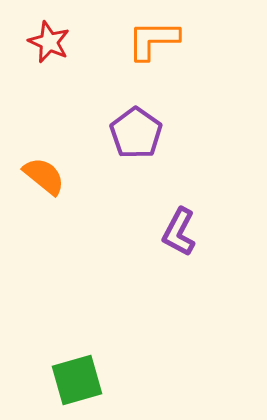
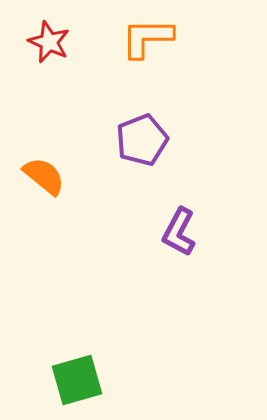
orange L-shape: moved 6 px left, 2 px up
purple pentagon: moved 6 px right, 7 px down; rotated 15 degrees clockwise
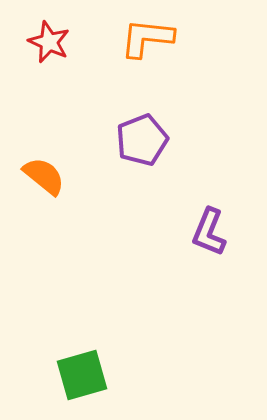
orange L-shape: rotated 6 degrees clockwise
purple L-shape: moved 30 px right; rotated 6 degrees counterclockwise
green square: moved 5 px right, 5 px up
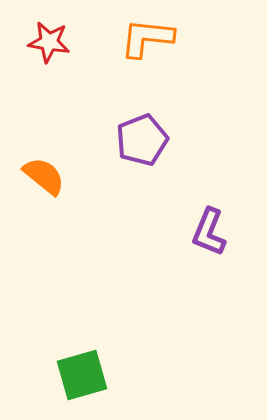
red star: rotated 15 degrees counterclockwise
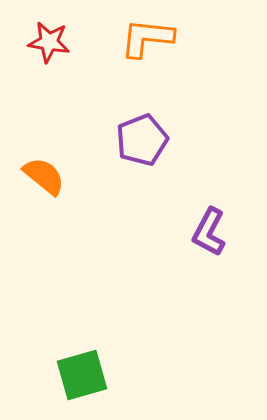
purple L-shape: rotated 6 degrees clockwise
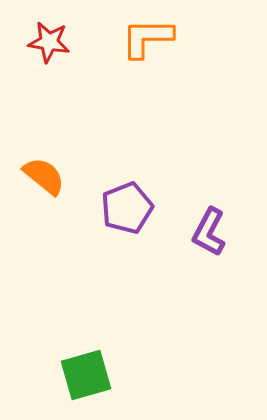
orange L-shape: rotated 6 degrees counterclockwise
purple pentagon: moved 15 px left, 68 px down
green square: moved 4 px right
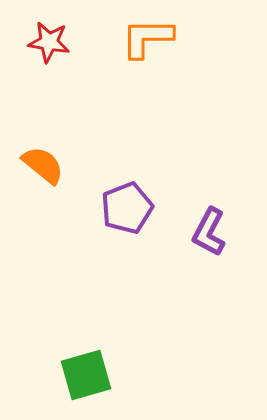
orange semicircle: moved 1 px left, 11 px up
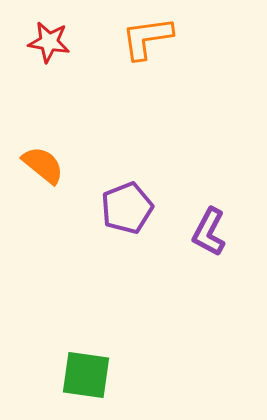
orange L-shape: rotated 8 degrees counterclockwise
green square: rotated 24 degrees clockwise
